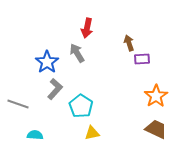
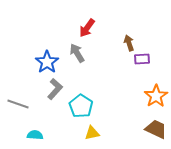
red arrow: rotated 24 degrees clockwise
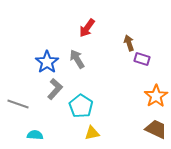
gray arrow: moved 6 px down
purple rectangle: rotated 21 degrees clockwise
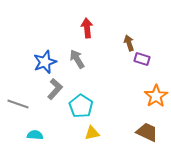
red arrow: rotated 138 degrees clockwise
blue star: moved 2 px left; rotated 15 degrees clockwise
brown trapezoid: moved 9 px left, 3 px down
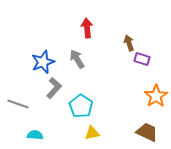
blue star: moved 2 px left
gray L-shape: moved 1 px left, 1 px up
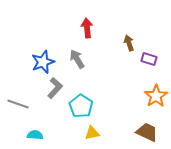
purple rectangle: moved 7 px right
gray L-shape: moved 1 px right
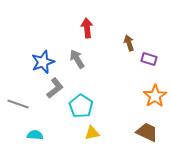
gray L-shape: rotated 10 degrees clockwise
orange star: moved 1 px left
